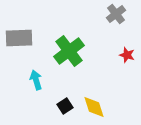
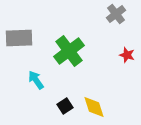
cyan arrow: rotated 18 degrees counterclockwise
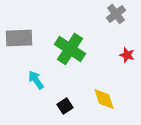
green cross: moved 1 px right, 2 px up; rotated 20 degrees counterclockwise
yellow diamond: moved 10 px right, 8 px up
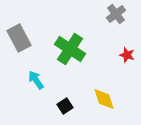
gray rectangle: rotated 64 degrees clockwise
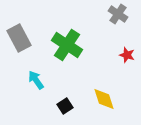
gray cross: moved 2 px right; rotated 18 degrees counterclockwise
green cross: moved 3 px left, 4 px up
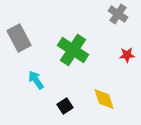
green cross: moved 6 px right, 5 px down
red star: rotated 21 degrees counterclockwise
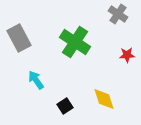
green cross: moved 2 px right, 8 px up
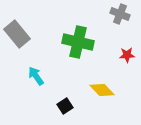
gray cross: moved 2 px right; rotated 12 degrees counterclockwise
gray rectangle: moved 2 px left, 4 px up; rotated 12 degrees counterclockwise
green cross: moved 3 px right; rotated 20 degrees counterclockwise
cyan arrow: moved 4 px up
yellow diamond: moved 2 px left, 9 px up; rotated 25 degrees counterclockwise
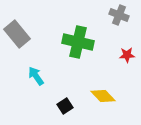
gray cross: moved 1 px left, 1 px down
yellow diamond: moved 1 px right, 6 px down
